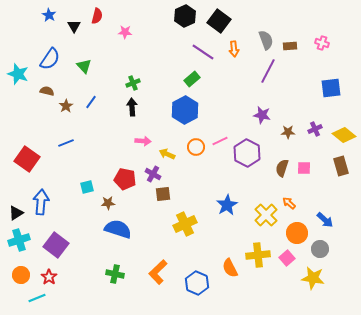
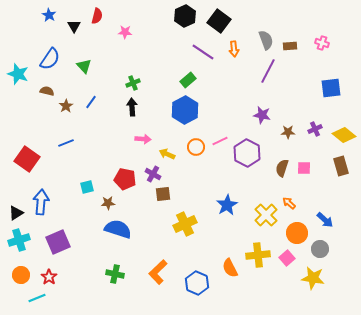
green rectangle at (192, 79): moved 4 px left, 1 px down
pink arrow at (143, 141): moved 2 px up
purple square at (56, 245): moved 2 px right, 3 px up; rotated 30 degrees clockwise
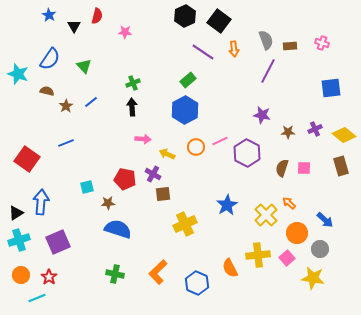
blue line at (91, 102): rotated 16 degrees clockwise
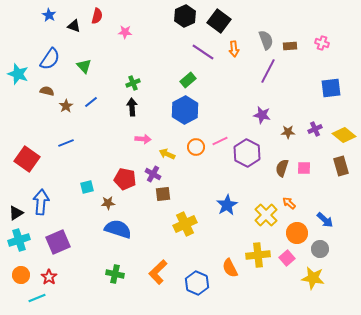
black triangle at (74, 26): rotated 40 degrees counterclockwise
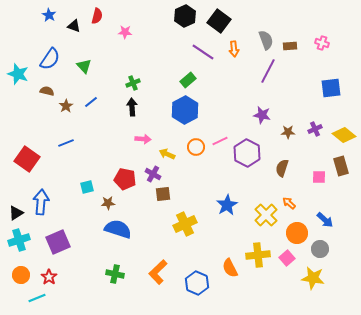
pink square at (304, 168): moved 15 px right, 9 px down
